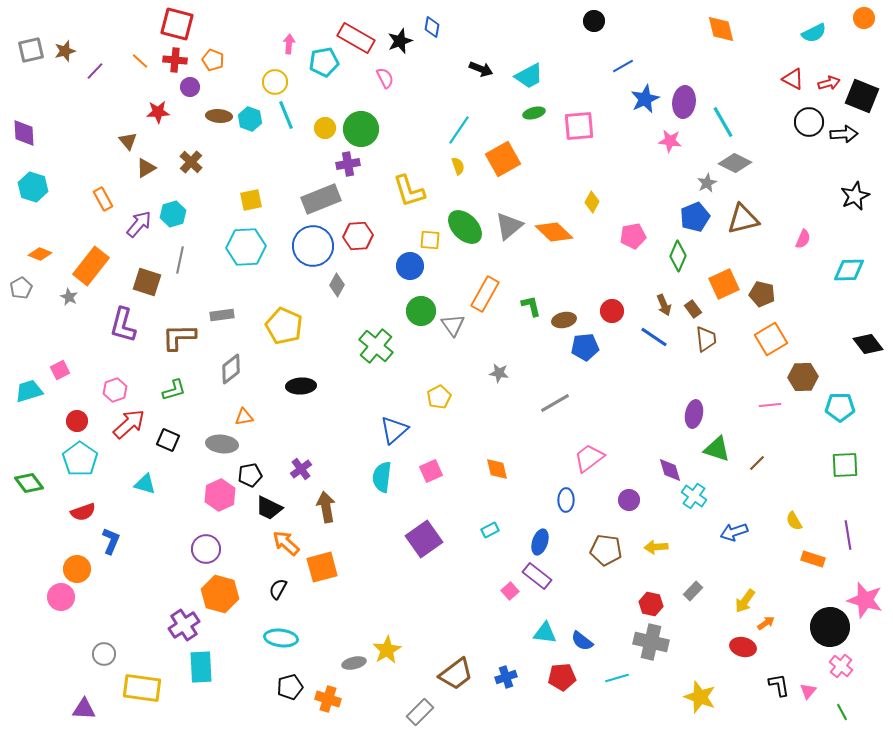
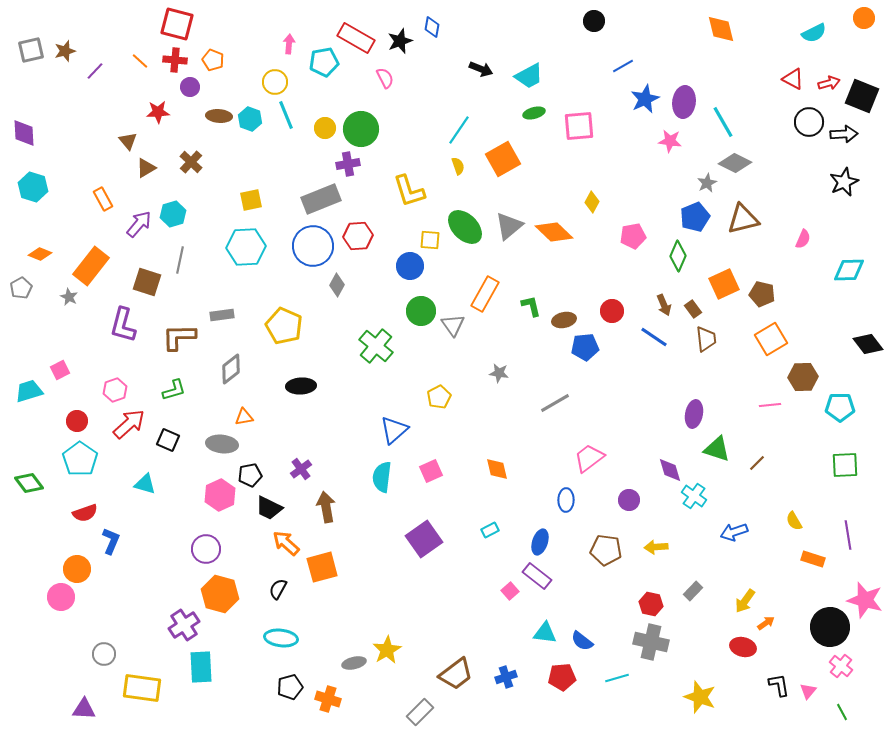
black star at (855, 196): moved 11 px left, 14 px up
red semicircle at (83, 512): moved 2 px right, 1 px down
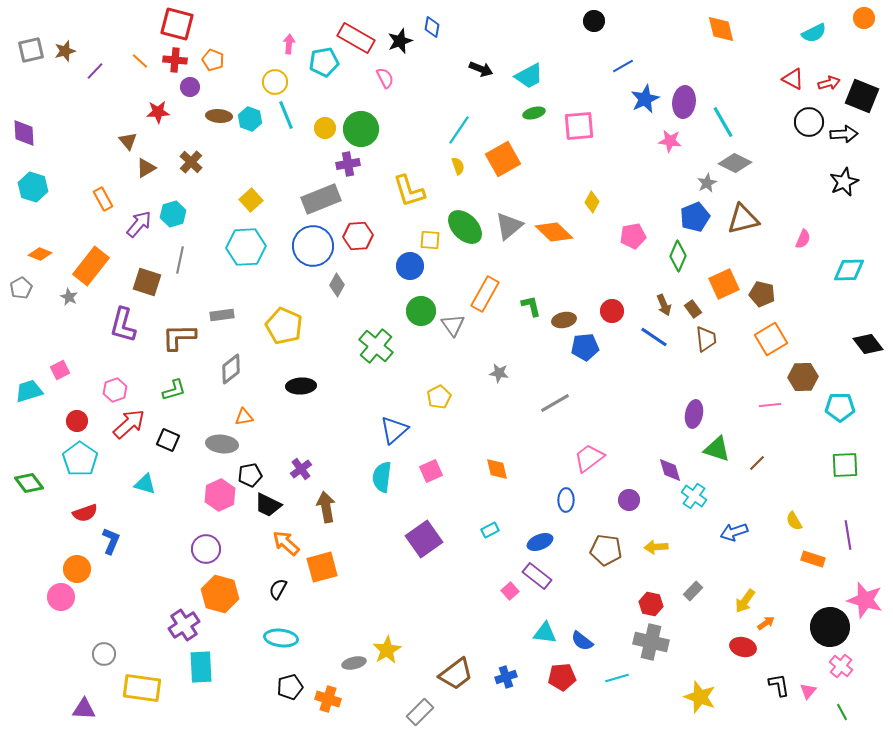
yellow square at (251, 200): rotated 30 degrees counterclockwise
black trapezoid at (269, 508): moved 1 px left, 3 px up
blue ellipse at (540, 542): rotated 50 degrees clockwise
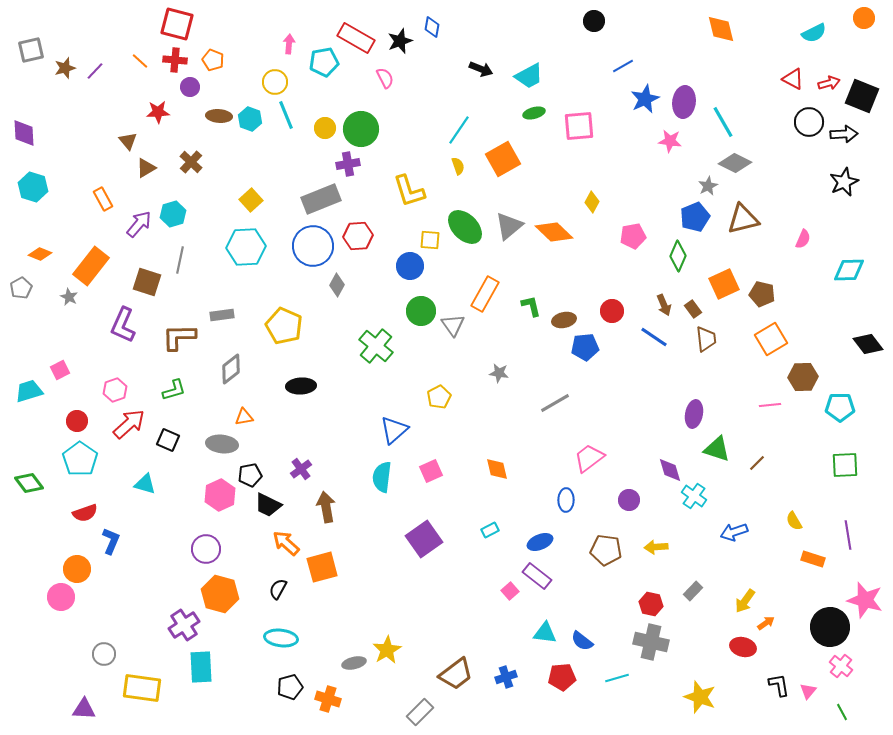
brown star at (65, 51): moved 17 px down
gray star at (707, 183): moved 1 px right, 3 px down
purple L-shape at (123, 325): rotated 9 degrees clockwise
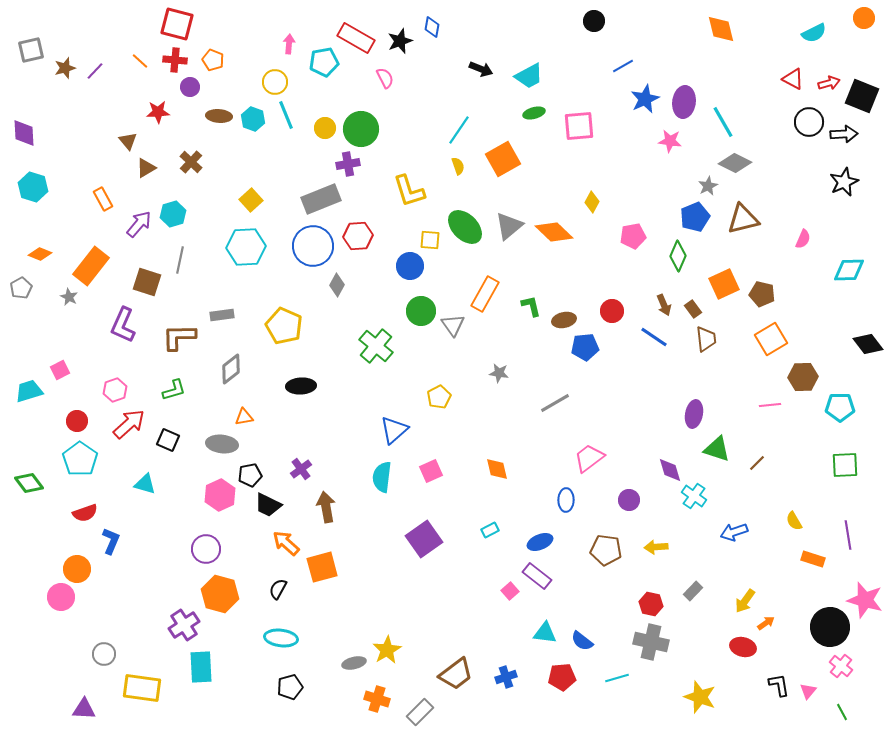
cyan hexagon at (250, 119): moved 3 px right
orange cross at (328, 699): moved 49 px right
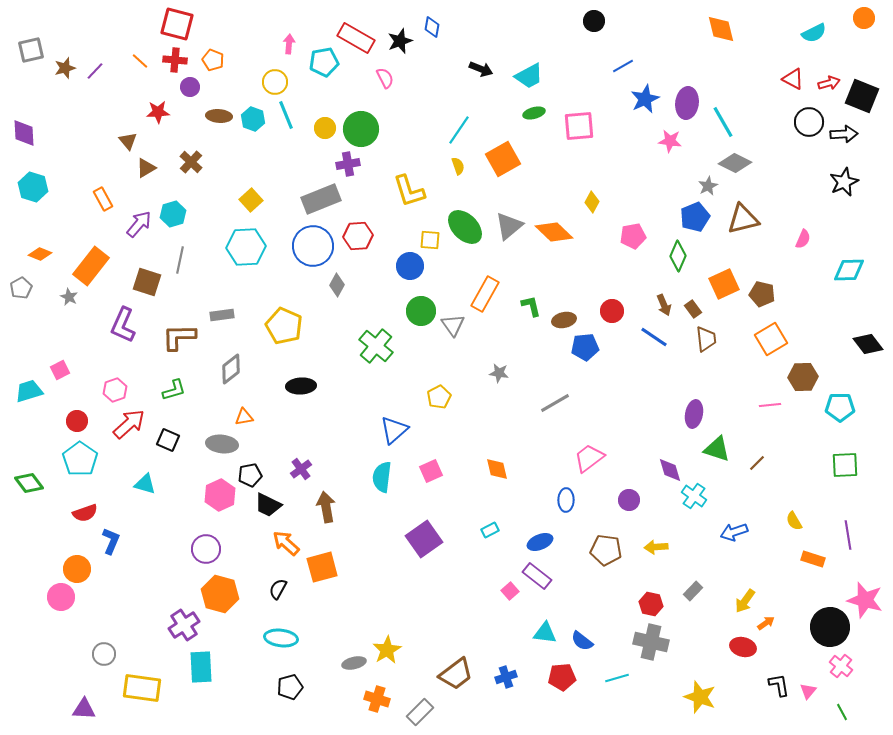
purple ellipse at (684, 102): moved 3 px right, 1 px down
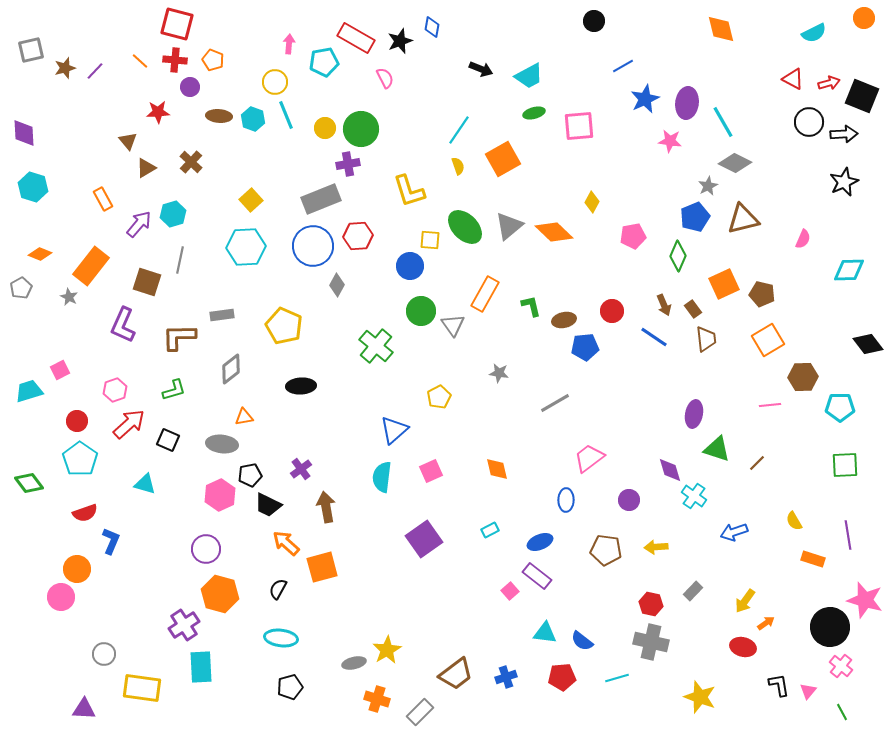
orange square at (771, 339): moved 3 px left, 1 px down
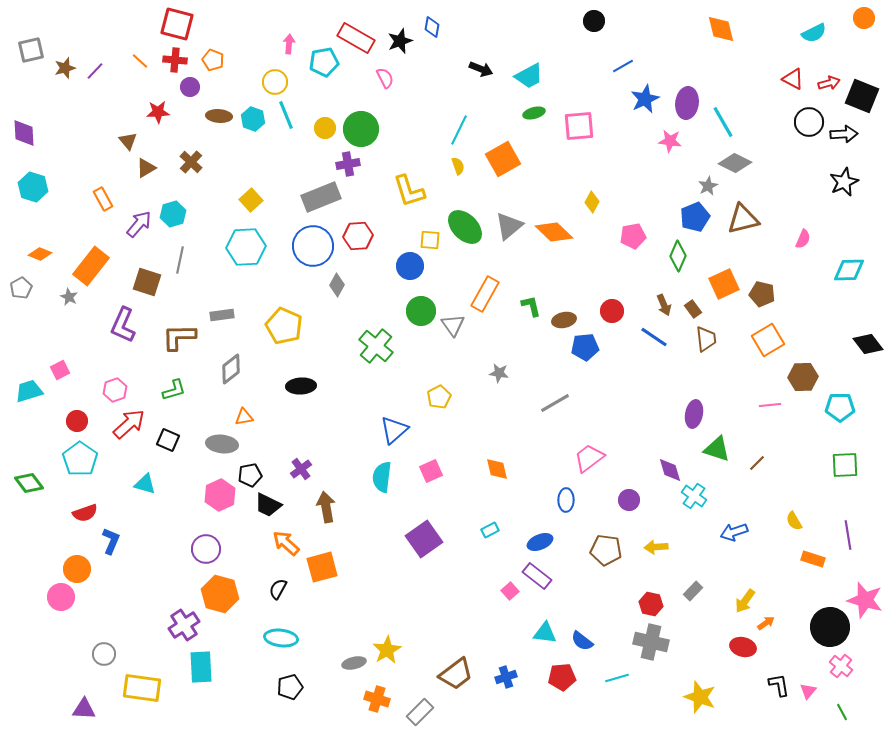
cyan line at (459, 130): rotated 8 degrees counterclockwise
gray rectangle at (321, 199): moved 2 px up
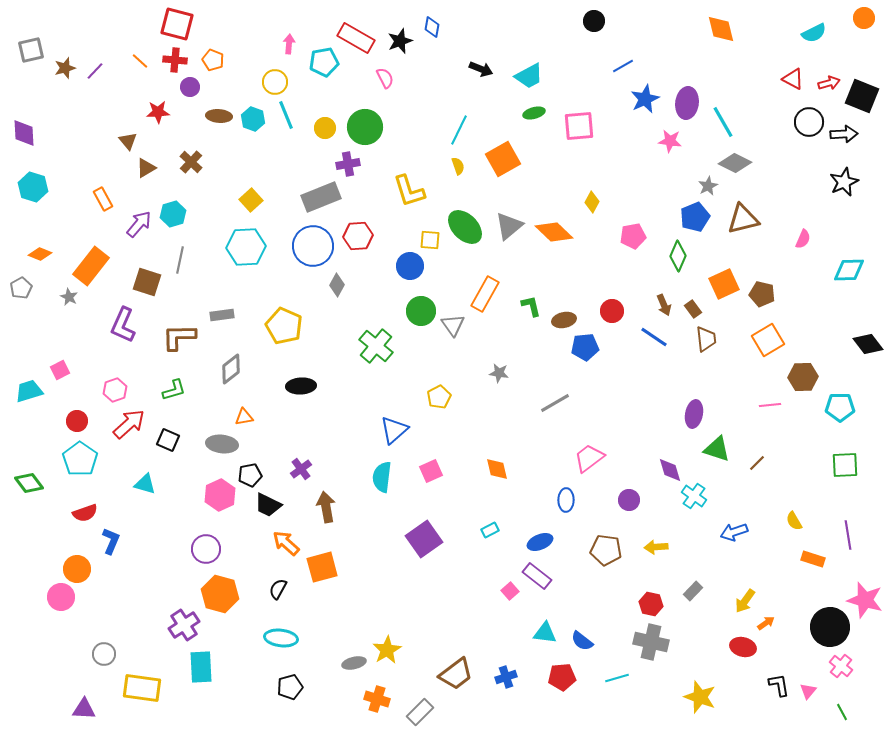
green circle at (361, 129): moved 4 px right, 2 px up
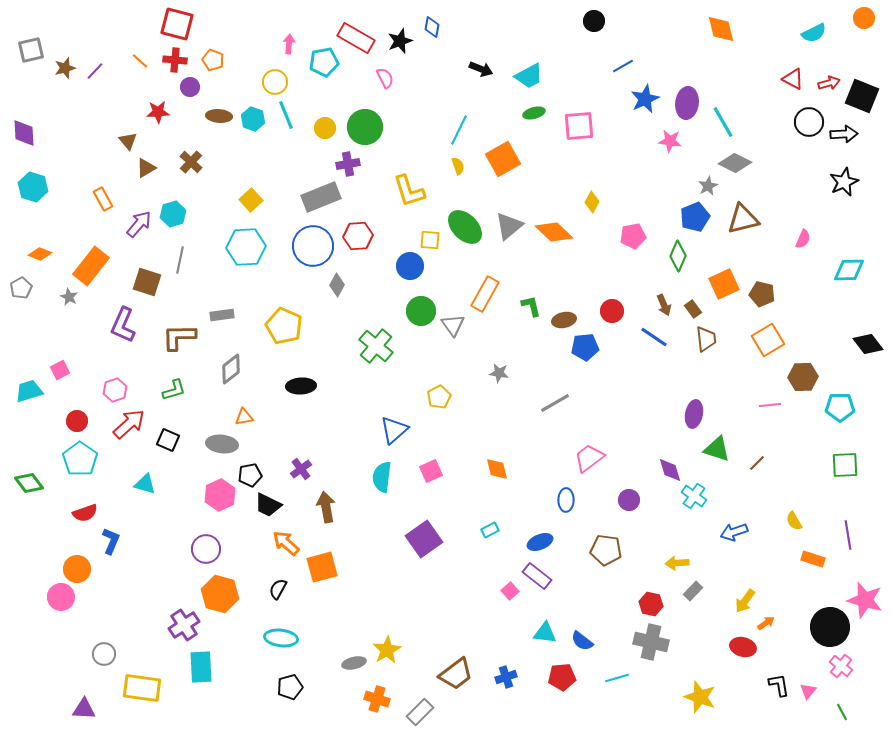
yellow arrow at (656, 547): moved 21 px right, 16 px down
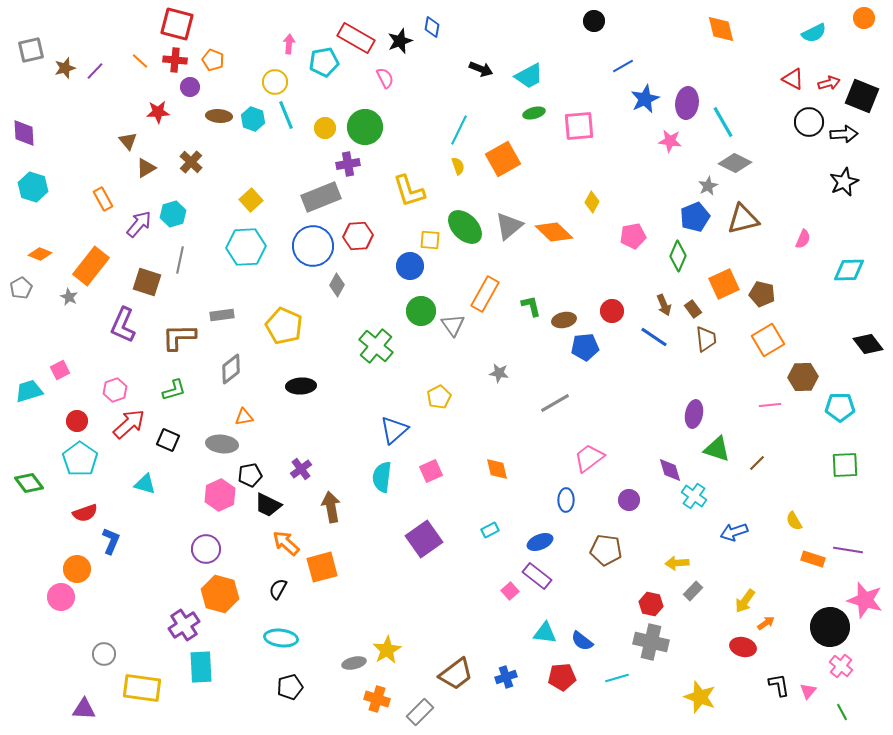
brown arrow at (326, 507): moved 5 px right
purple line at (848, 535): moved 15 px down; rotated 72 degrees counterclockwise
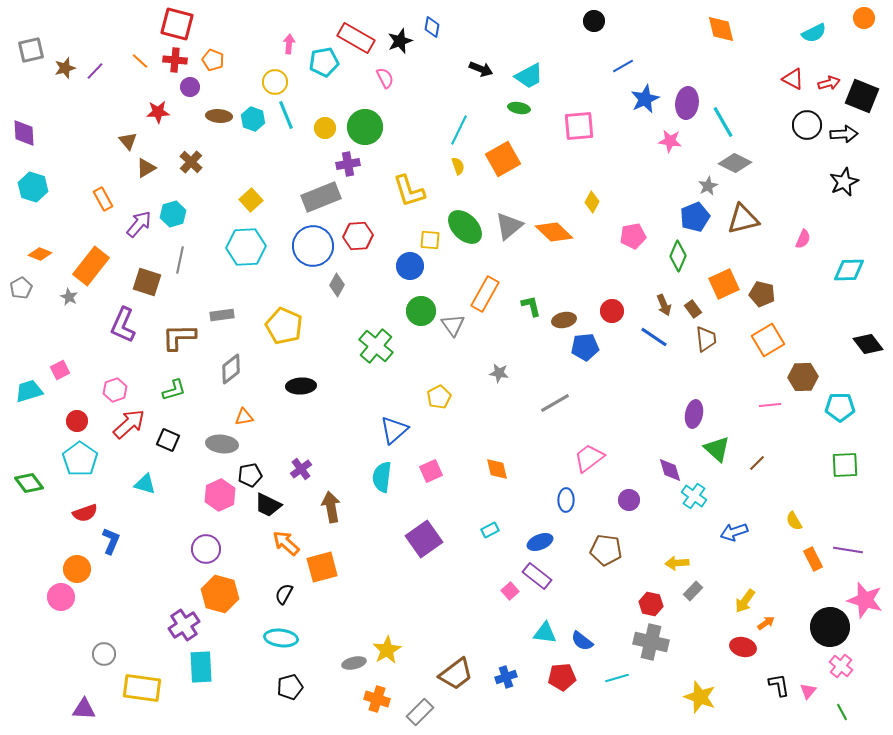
green ellipse at (534, 113): moved 15 px left, 5 px up; rotated 25 degrees clockwise
black circle at (809, 122): moved 2 px left, 3 px down
green triangle at (717, 449): rotated 24 degrees clockwise
orange rectangle at (813, 559): rotated 45 degrees clockwise
black semicircle at (278, 589): moved 6 px right, 5 px down
